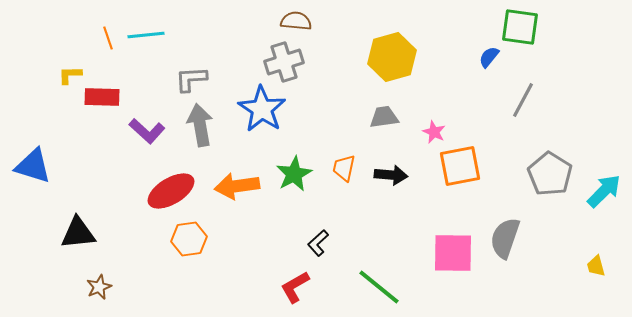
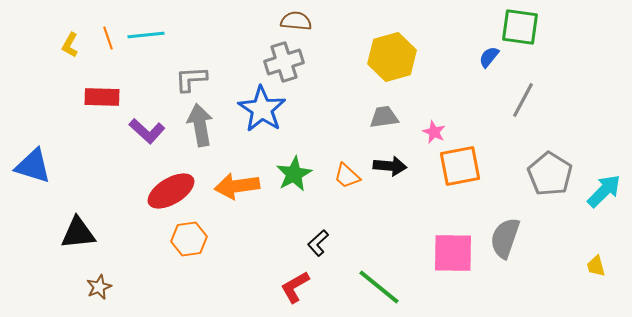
yellow L-shape: moved 30 px up; rotated 60 degrees counterclockwise
orange trapezoid: moved 3 px right, 8 px down; rotated 60 degrees counterclockwise
black arrow: moved 1 px left, 9 px up
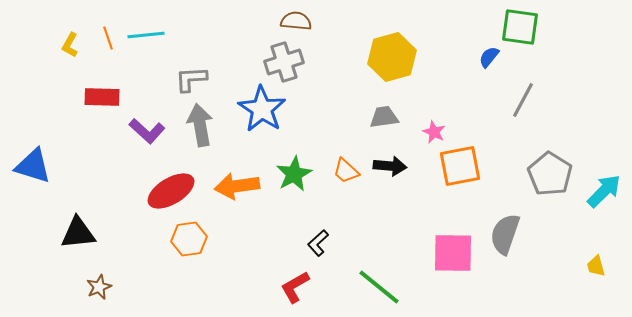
orange trapezoid: moved 1 px left, 5 px up
gray semicircle: moved 4 px up
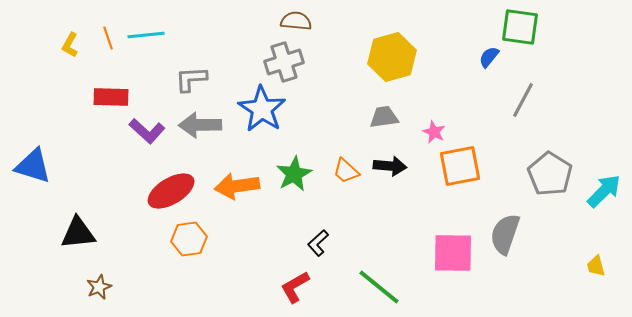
red rectangle: moved 9 px right
gray arrow: rotated 81 degrees counterclockwise
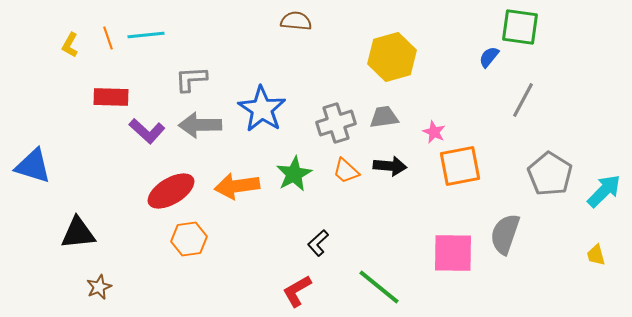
gray cross: moved 52 px right, 61 px down
yellow trapezoid: moved 11 px up
red L-shape: moved 2 px right, 4 px down
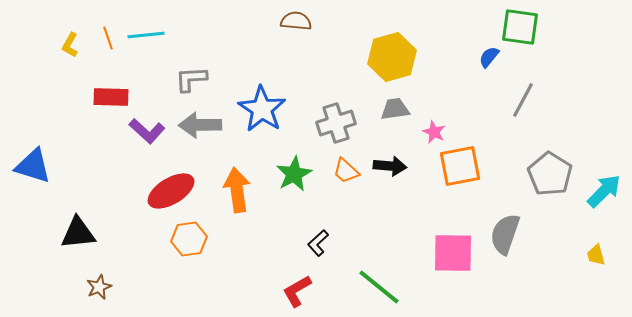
gray trapezoid: moved 11 px right, 8 px up
orange arrow: moved 4 px down; rotated 90 degrees clockwise
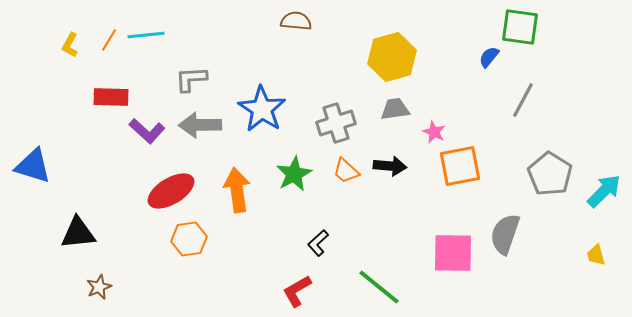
orange line: moved 1 px right, 2 px down; rotated 50 degrees clockwise
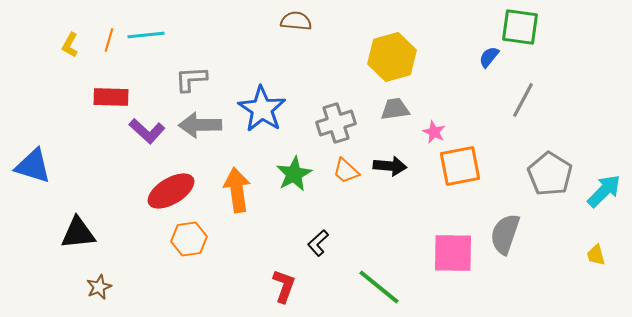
orange line: rotated 15 degrees counterclockwise
red L-shape: moved 13 px left, 5 px up; rotated 140 degrees clockwise
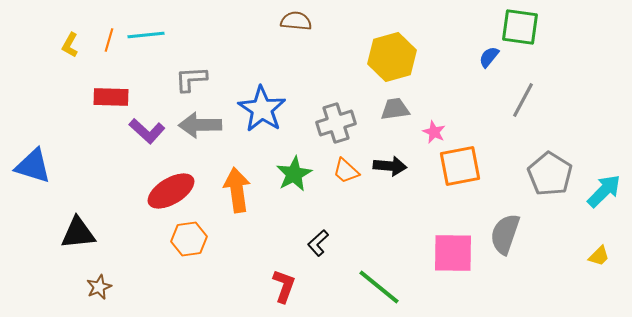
yellow trapezoid: moved 3 px right, 1 px down; rotated 120 degrees counterclockwise
